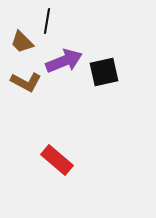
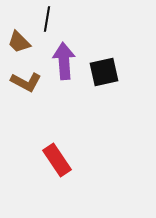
black line: moved 2 px up
brown trapezoid: moved 3 px left
purple arrow: rotated 72 degrees counterclockwise
red rectangle: rotated 16 degrees clockwise
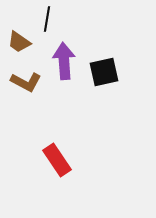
brown trapezoid: rotated 10 degrees counterclockwise
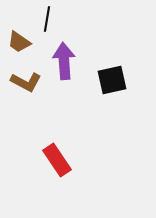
black square: moved 8 px right, 8 px down
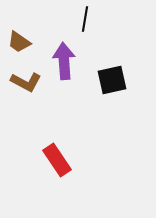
black line: moved 38 px right
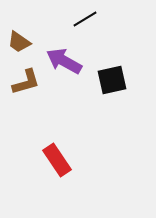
black line: rotated 50 degrees clockwise
purple arrow: rotated 57 degrees counterclockwise
brown L-shape: rotated 44 degrees counterclockwise
